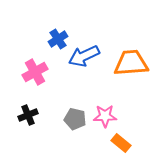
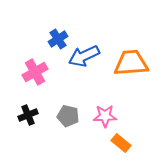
gray pentagon: moved 7 px left, 3 px up
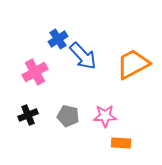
blue arrow: moved 1 px left; rotated 108 degrees counterclockwise
orange trapezoid: moved 2 px right, 1 px down; rotated 24 degrees counterclockwise
orange rectangle: rotated 36 degrees counterclockwise
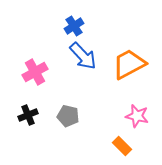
blue cross: moved 16 px right, 13 px up
orange trapezoid: moved 4 px left
pink star: moved 32 px right; rotated 15 degrees clockwise
orange rectangle: moved 1 px right, 3 px down; rotated 42 degrees clockwise
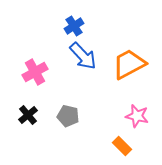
black cross: rotated 18 degrees counterclockwise
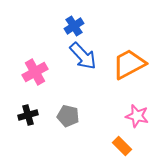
black cross: rotated 24 degrees clockwise
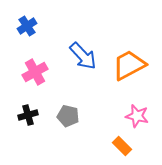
blue cross: moved 47 px left
orange trapezoid: moved 1 px down
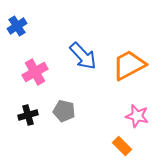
blue cross: moved 10 px left
gray pentagon: moved 4 px left, 5 px up
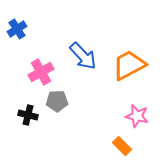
blue cross: moved 3 px down
pink cross: moved 6 px right
gray pentagon: moved 7 px left, 10 px up; rotated 15 degrees counterclockwise
black cross: rotated 30 degrees clockwise
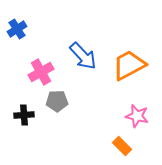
black cross: moved 4 px left; rotated 18 degrees counterclockwise
